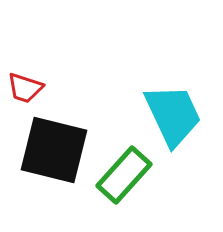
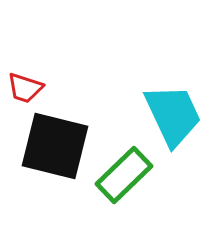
black square: moved 1 px right, 4 px up
green rectangle: rotated 4 degrees clockwise
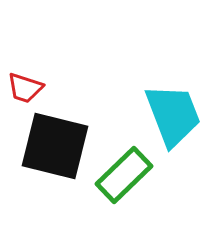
cyan trapezoid: rotated 4 degrees clockwise
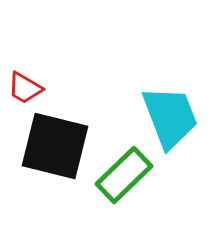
red trapezoid: rotated 12 degrees clockwise
cyan trapezoid: moved 3 px left, 2 px down
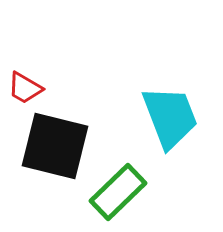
green rectangle: moved 6 px left, 17 px down
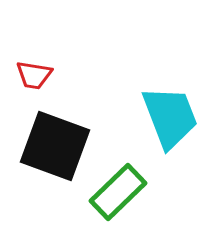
red trapezoid: moved 9 px right, 13 px up; rotated 21 degrees counterclockwise
black square: rotated 6 degrees clockwise
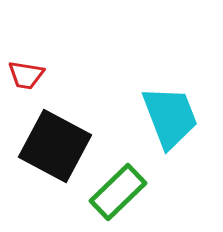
red trapezoid: moved 8 px left
black square: rotated 8 degrees clockwise
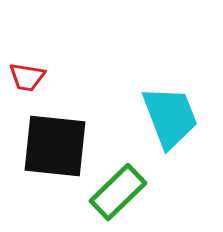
red trapezoid: moved 1 px right, 2 px down
black square: rotated 22 degrees counterclockwise
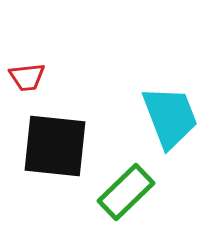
red trapezoid: rotated 15 degrees counterclockwise
green rectangle: moved 8 px right
